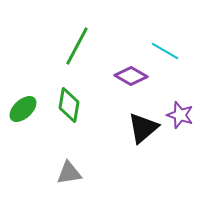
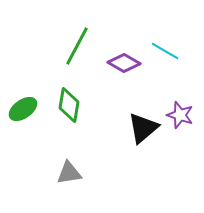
purple diamond: moved 7 px left, 13 px up
green ellipse: rotated 8 degrees clockwise
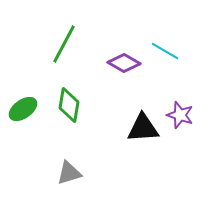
green line: moved 13 px left, 2 px up
black triangle: rotated 36 degrees clockwise
gray triangle: rotated 8 degrees counterclockwise
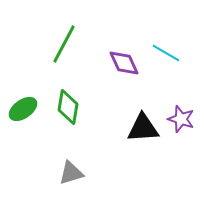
cyan line: moved 1 px right, 2 px down
purple diamond: rotated 36 degrees clockwise
green diamond: moved 1 px left, 2 px down
purple star: moved 1 px right, 4 px down
gray triangle: moved 2 px right
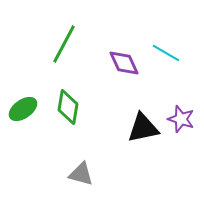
black triangle: rotated 8 degrees counterclockwise
gray triangle: moved 10 px right, 1 px down; rotated 32 degrees clockwise
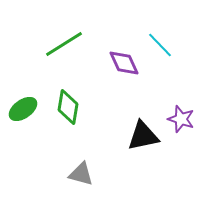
green line: rotated 30 degrees clockwise
cyan line: moved 6 px left, 8 px up; rotated 16 degrees clockwise
black triangle: moved 8 px down
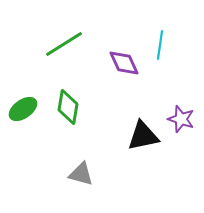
cyan line: rotated 52 degrees clockwise
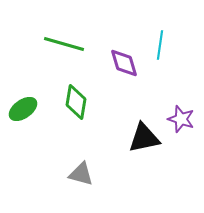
green line: rotated 48 degrees clockwise
purple diamond: rotated 8 degrees clockwise
green diamond: moved 8 px right, 5 px up
black triangle: moved 1 px right, 2 px down
